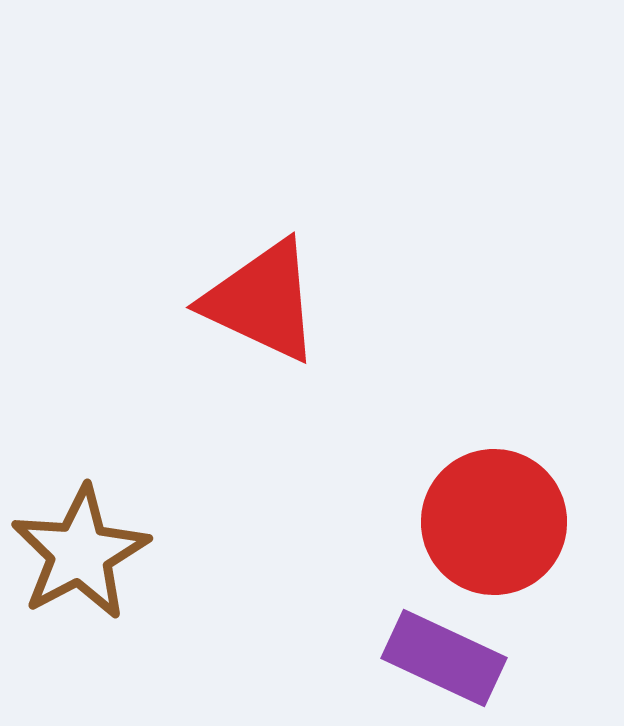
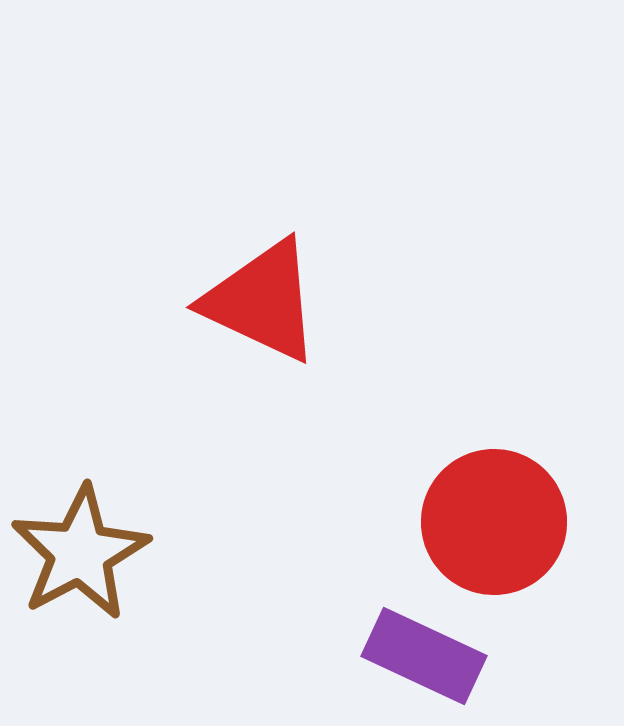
purple rectangle: moved 20 px left, 2 px up
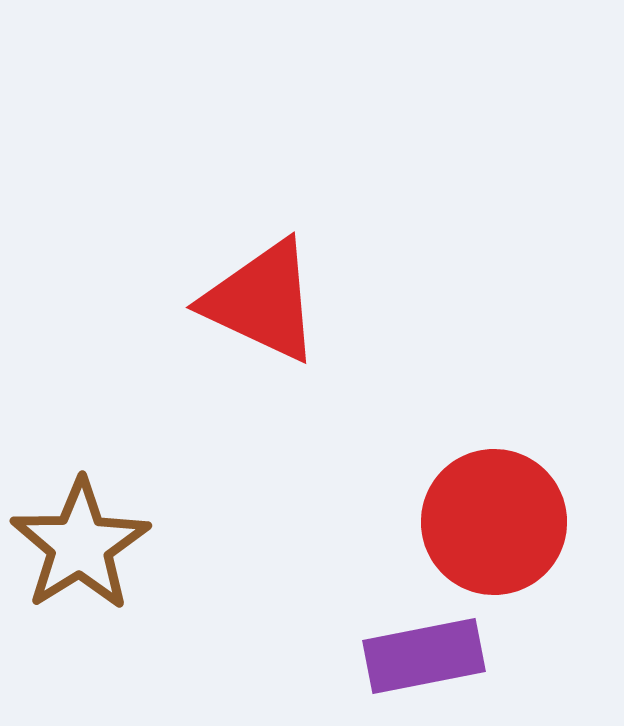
brown star: moved 8 px up; rotated 4 degrees counterclockwise
purple rectangle: rotated 36 degrees counterclockwise
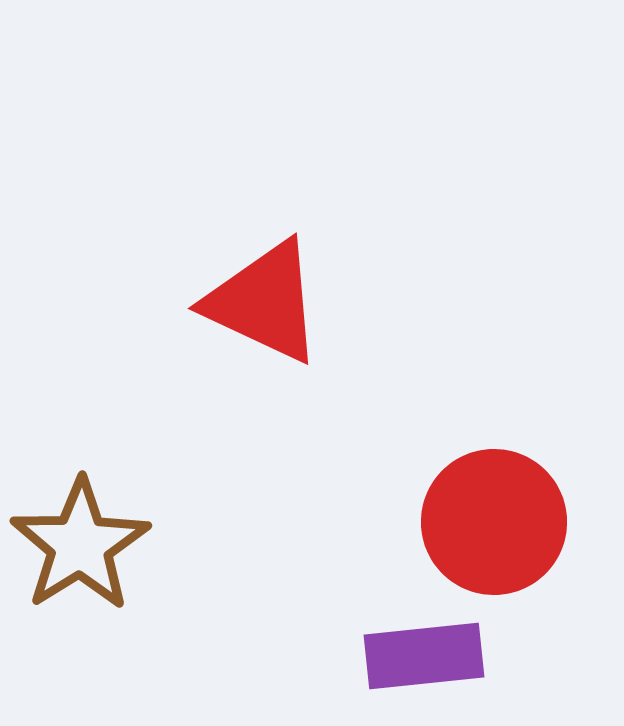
red triangle: moved 2 px right, 1 px down
purple rectangle: rotated 5 degrees clockwise
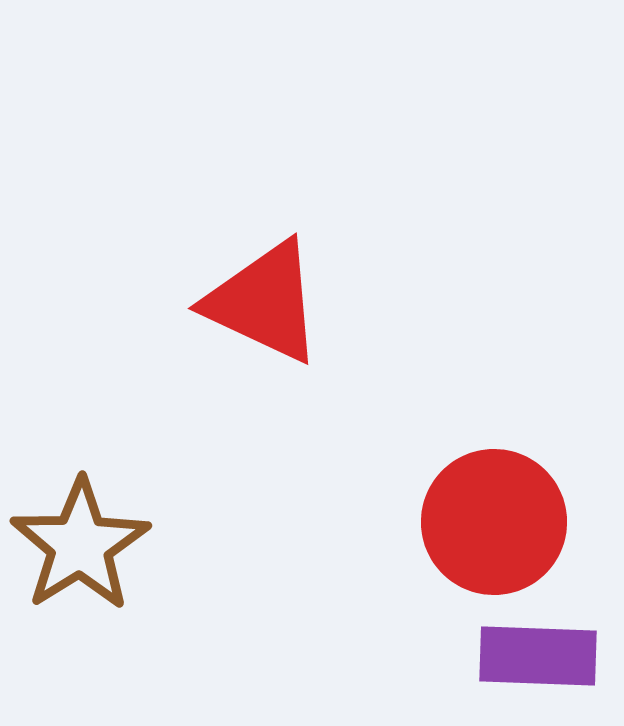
purple rectangle: moved 114 px right; rotated 8 degrees clockwise
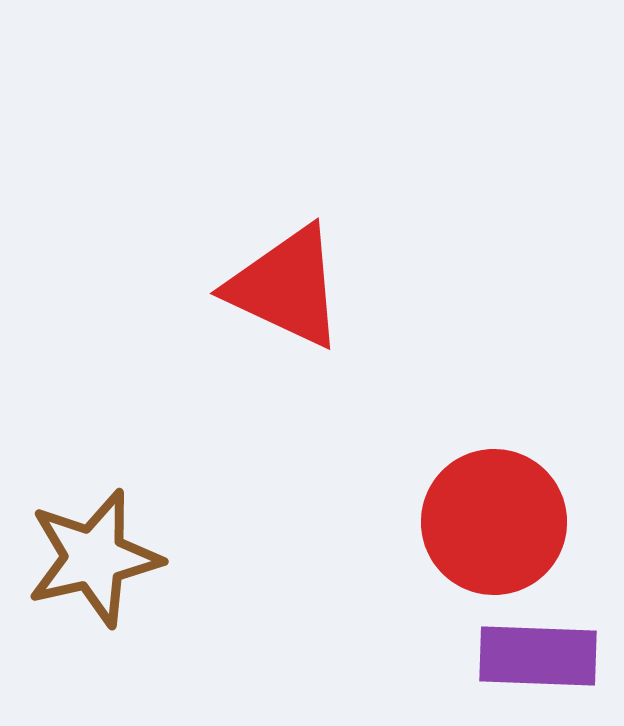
red triangle: moved 22 px right, 15 px up
brown star: moved 14 px right, 13 px down; rotated 19 degrees clockwise
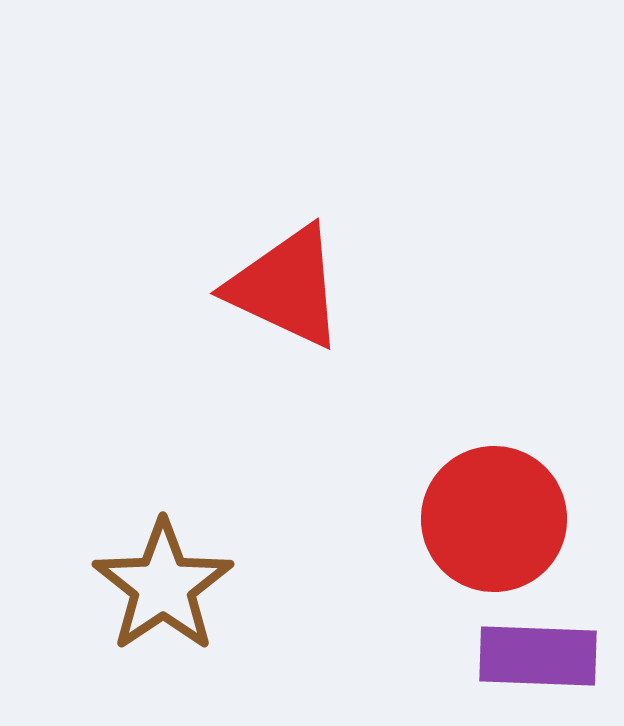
red circle: moved 3 px up
brown star: moved 69 px right, 28 px down; rotated 21 degrees counterclockwise
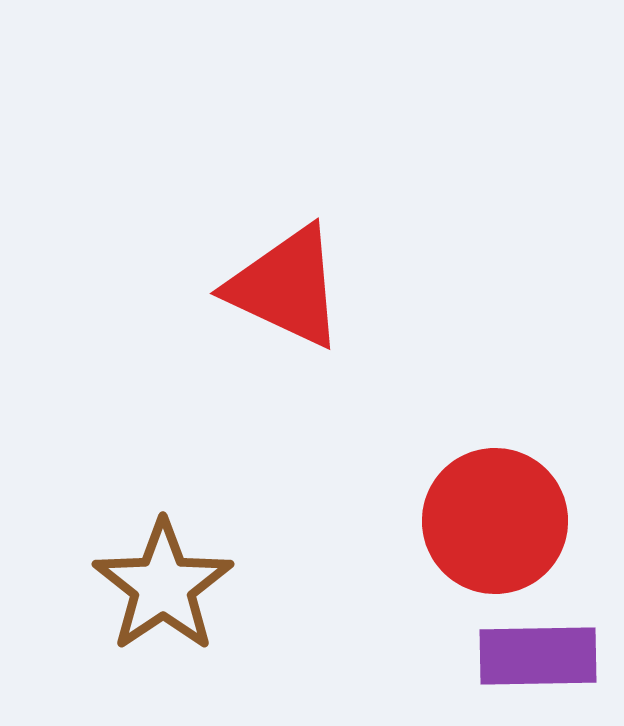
red circle: moved 1 px right, 2 px down
purple rectangle: rotated 3 degrees counterclockwise
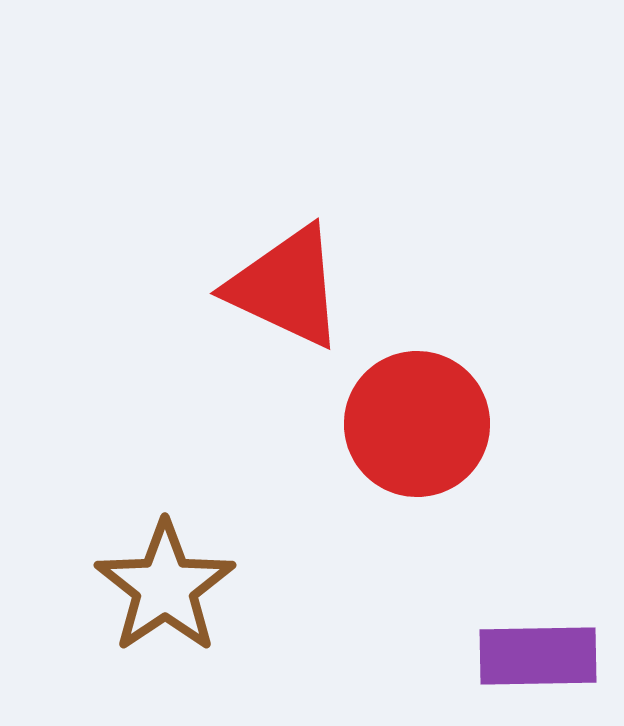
red circle: moved 78 px left, 97 px up
brown star: moved 2 px right, 1 px down
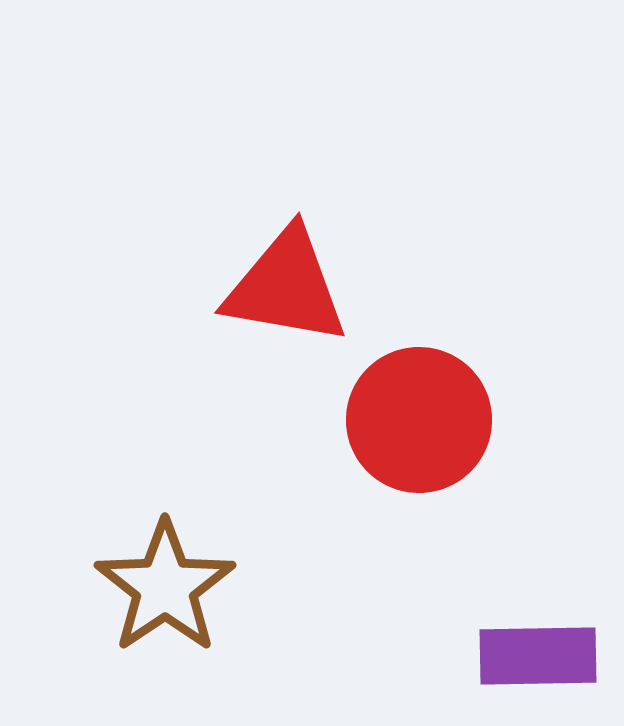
red triangle: rotated 15 degrees counterclockwise
red circle: moved 2 px right, 4 px up
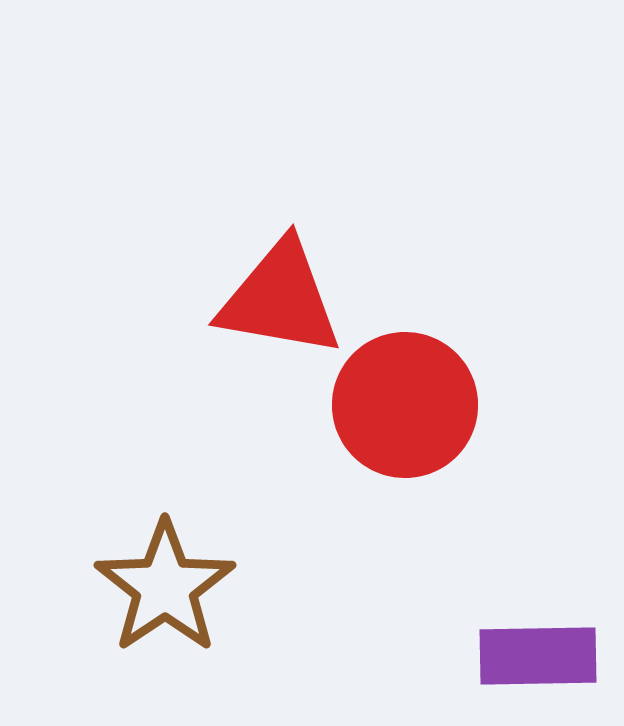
red triangle: moved 6 px left, 12 px down
red circle: moved 14 px left, 15 px up
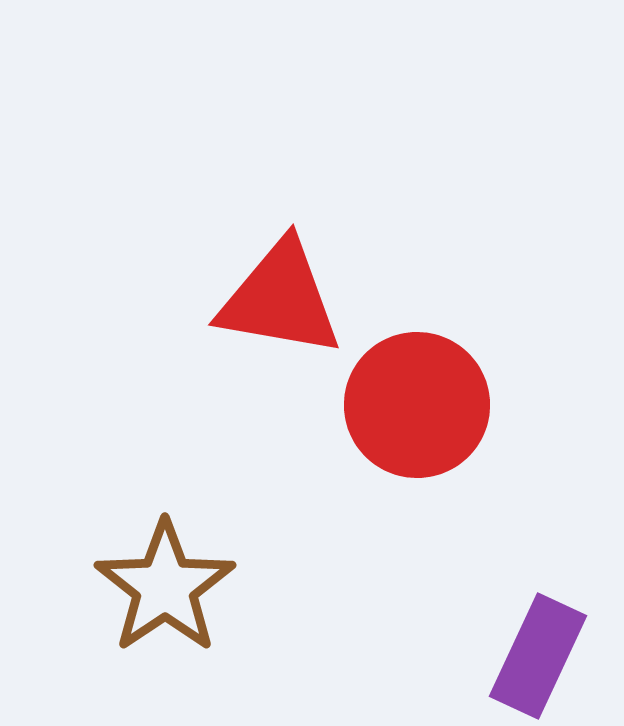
red circle: moved 12 px right
purple rectangle: rotated 64 degrees counterclockwise
